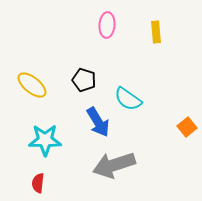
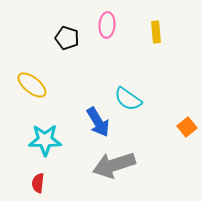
black pentagon: moved 17 px left, 42 px up
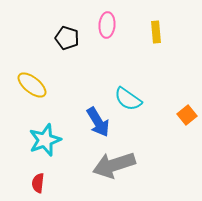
orange square: moved 12 px up
cyan star: rotated 20 degrees counterclockwise
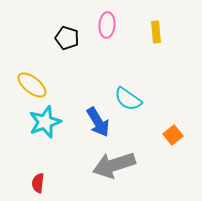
orange square: moved 14 px left, 20 px down
cyan star: moved 18 px up
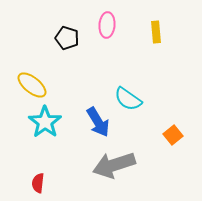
cyan star: rotated 16 degrees counterclockwise
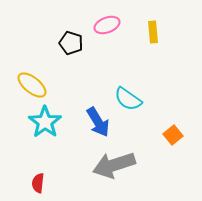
pink ellipse: rotated 65 degrees clockwise
yellow rectangle: moved 3 px left
black pentagon: moved 4 px right, 5 px down
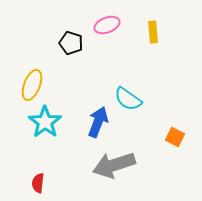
yellow ellipse: rotated 72 degrees clockwise
blue arrow: rotated 128 degrees counterclockwise
orange square: moved 2 px right, 2 px down; rotated 24 degrees counterclockwise
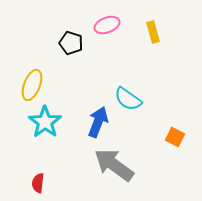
yellow rectangle: rotated 10 degrees counterclockwise
gray arrow: rotated 54 degrees clockwise
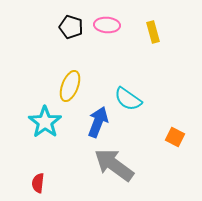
pink ellipse: rotated 25 degrees clockwise
black pentagon: moved 16 px up
yellow ellipse: moved 38 px right, 1 px down
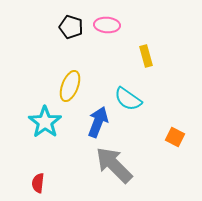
yellow rectangle: moved 7 px left, 24 px down
gray arrow: rotated 9 degrees clockwise
